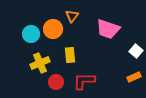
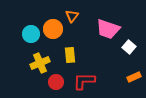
white square: moved 7 px left, 4 px up
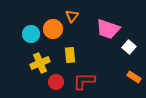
orange rectangle: rotated 56 degrees clockwise
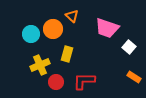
orange triangle: rotated 24 degrees counterclockwise
pink trapezoid: moved 1 px left, 1 px up
yellow rectangle: moved 3 px left, 1 px up; rotated 21 degrees clockwise
yellow cross: moved 2 px down
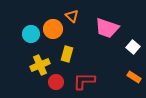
white square: moved 4 px right
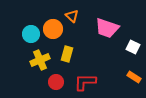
white square: rotated 16 degrees counterclockwise
yellow cross: moved 5 px up
red L-shape: moved 1 px right, 1 px down
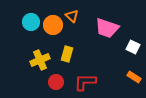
orange circle: moved 4 px up
cyan circle: moved 12 px up
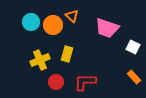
orange rectangle: rotated 16 degrees clockwise
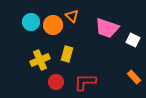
white square: moved 7 px up
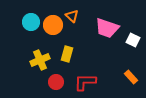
orange rectangle: moved 3 px left
